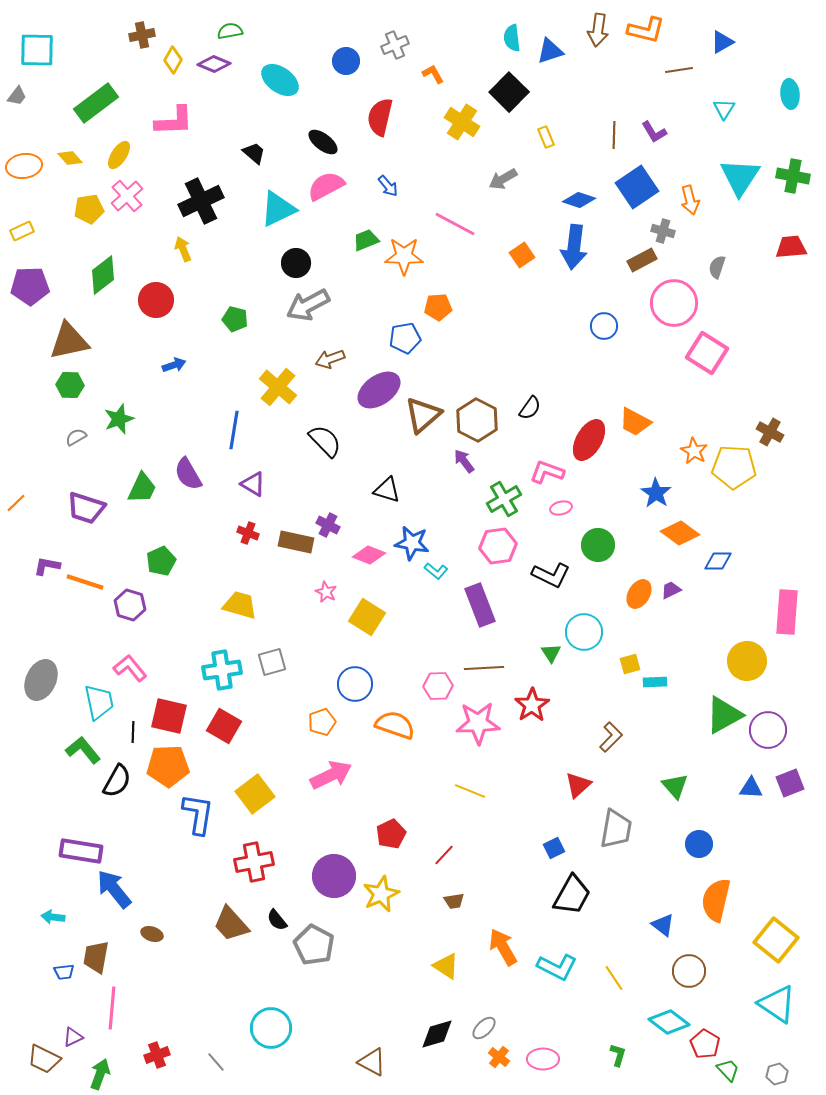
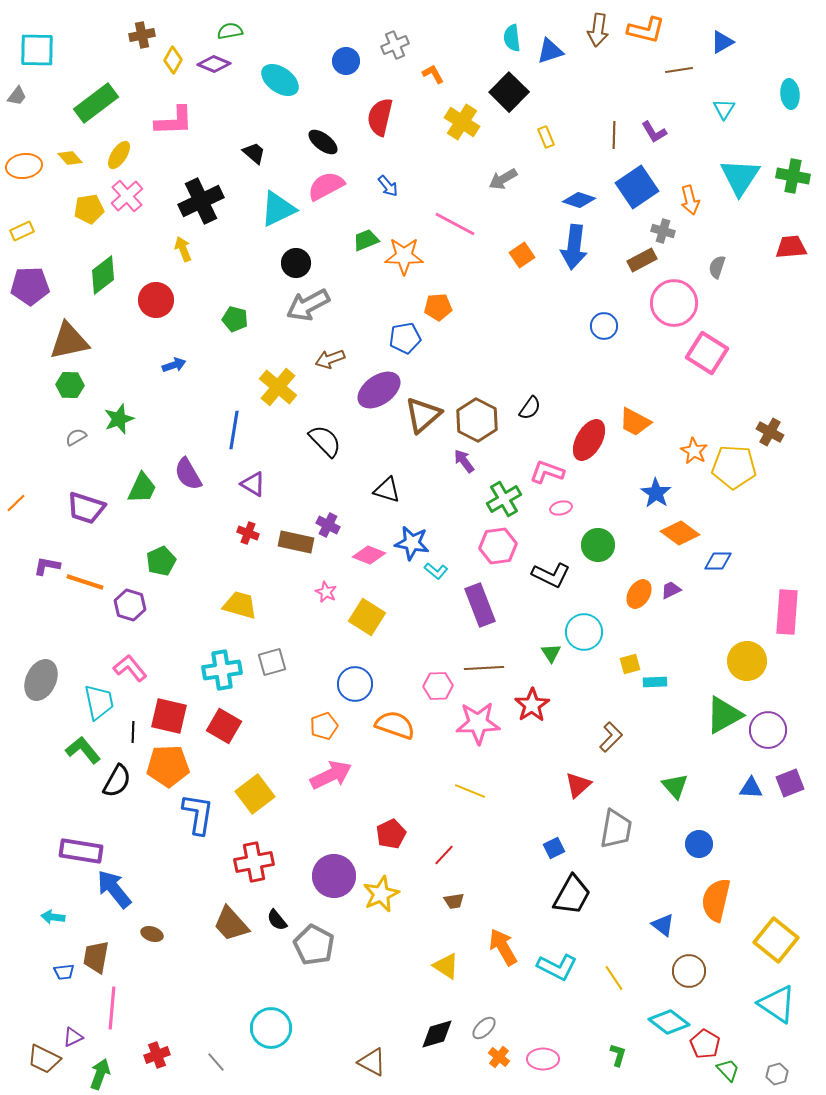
orange pentagon at (322, 722): moved 2 px right, 4 px down
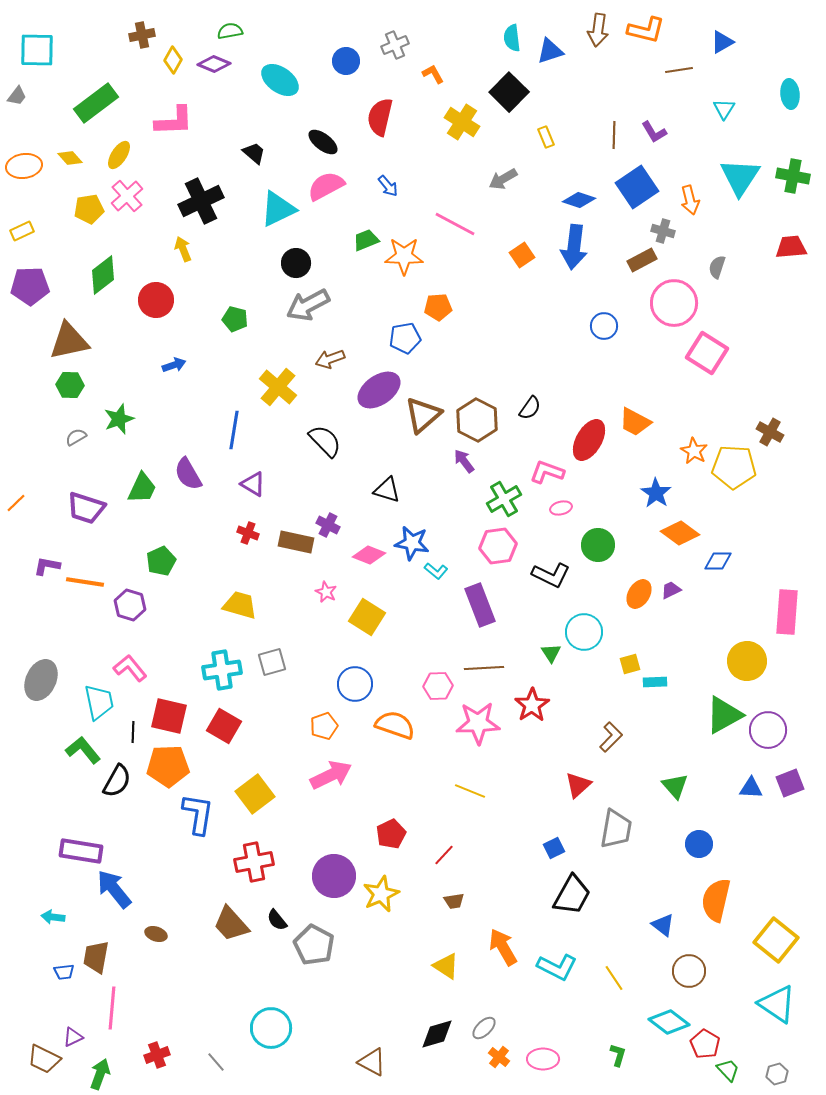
orange line at (85, 582): rotated 9 degrees counterclockwise
brown ellipse at (152, 934): moved 4 px right
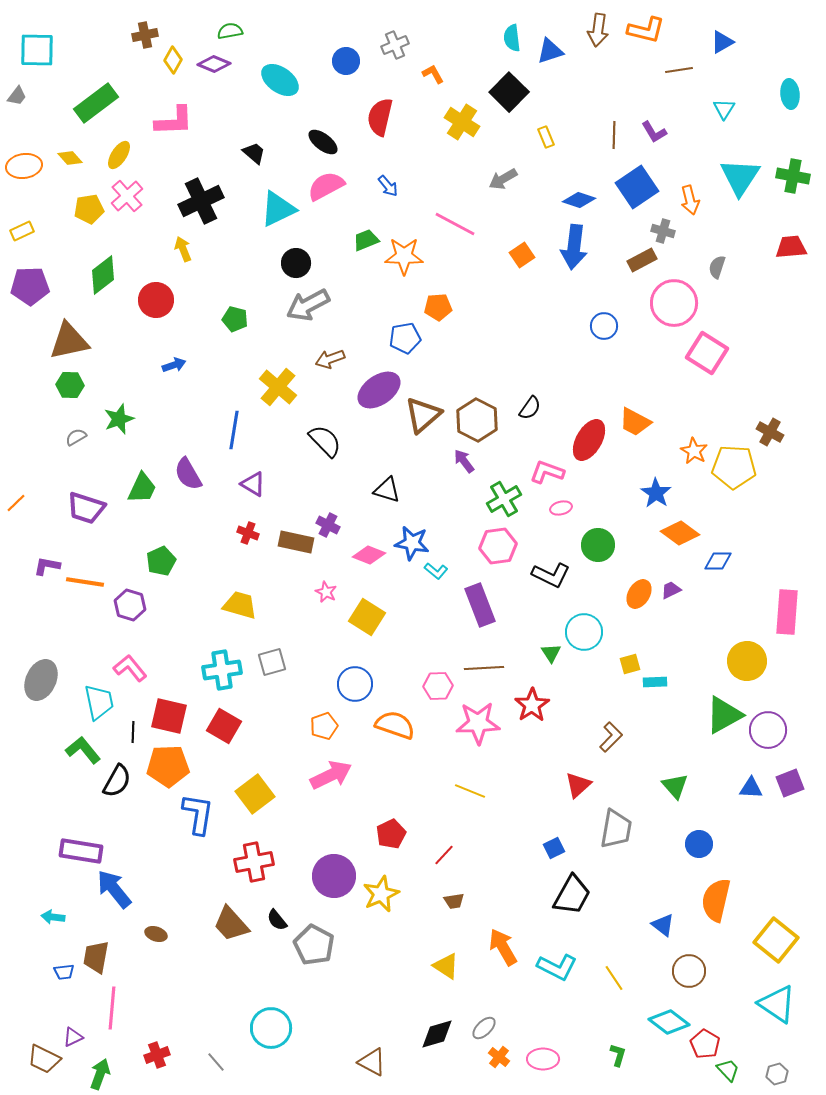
brown cross at (142, 35): moved 3 px right
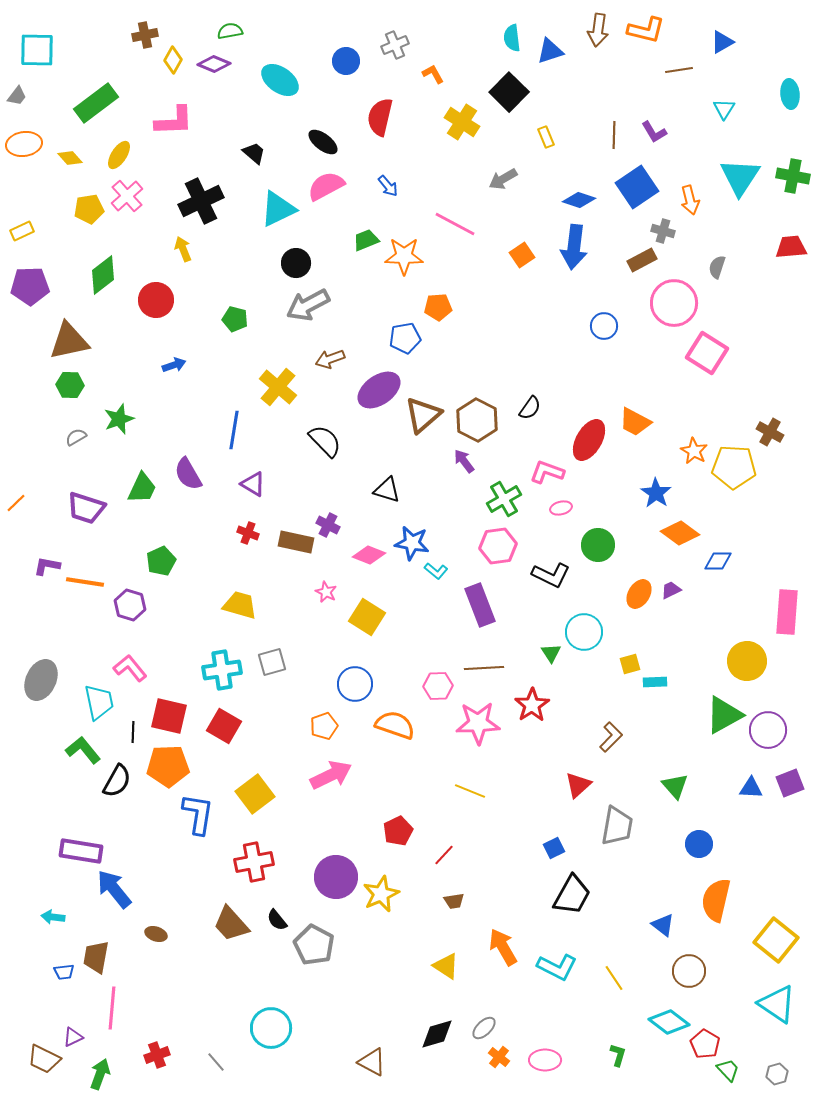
orange ellipse at (24, 166): moved 22 px up
gray trapezoid at (616, 829): moved 1 px right, 3 px up
red pentagon at (391, 834): moved 7 px right, 3 px up
purple circle at (334, 876): moved 2 px right, 1 px down
pink ellipse at (543, 1059): moved 2 px right, 1 px down
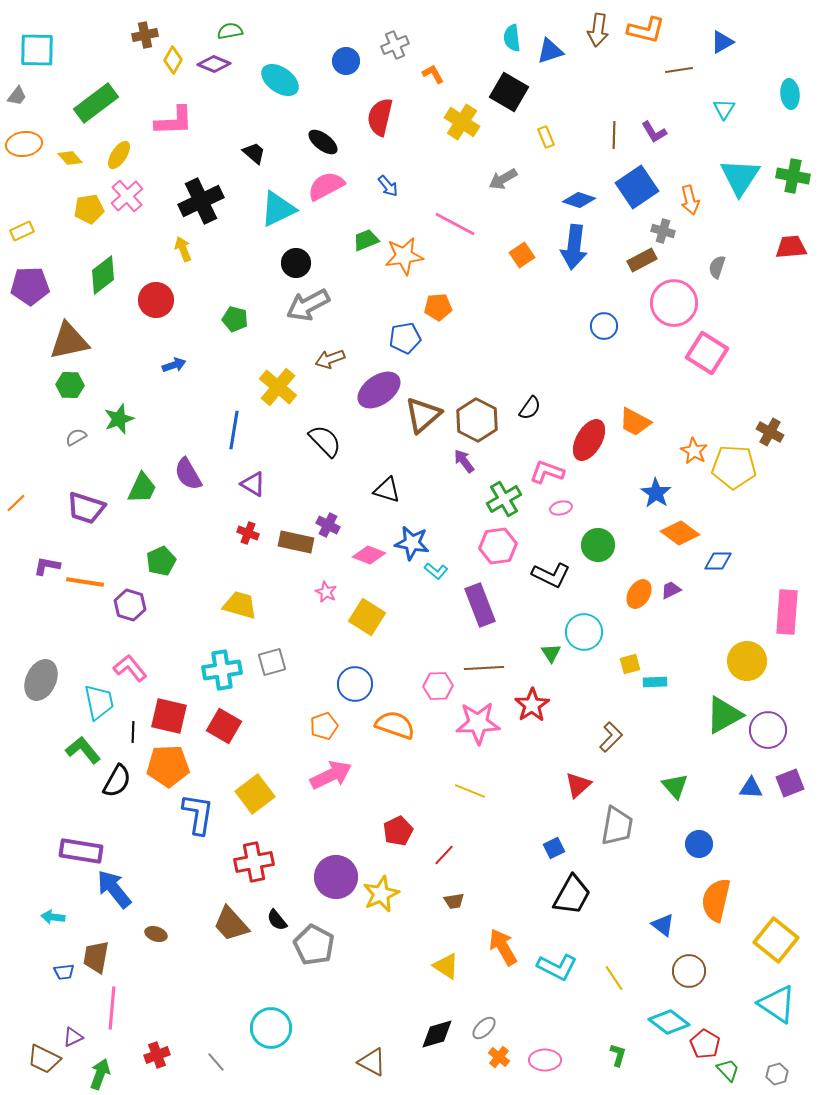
black square at (509, 92): rotated 15 degrees counterclockwise
orange star at (404, 256): rotated 9 degrees counterclockwise
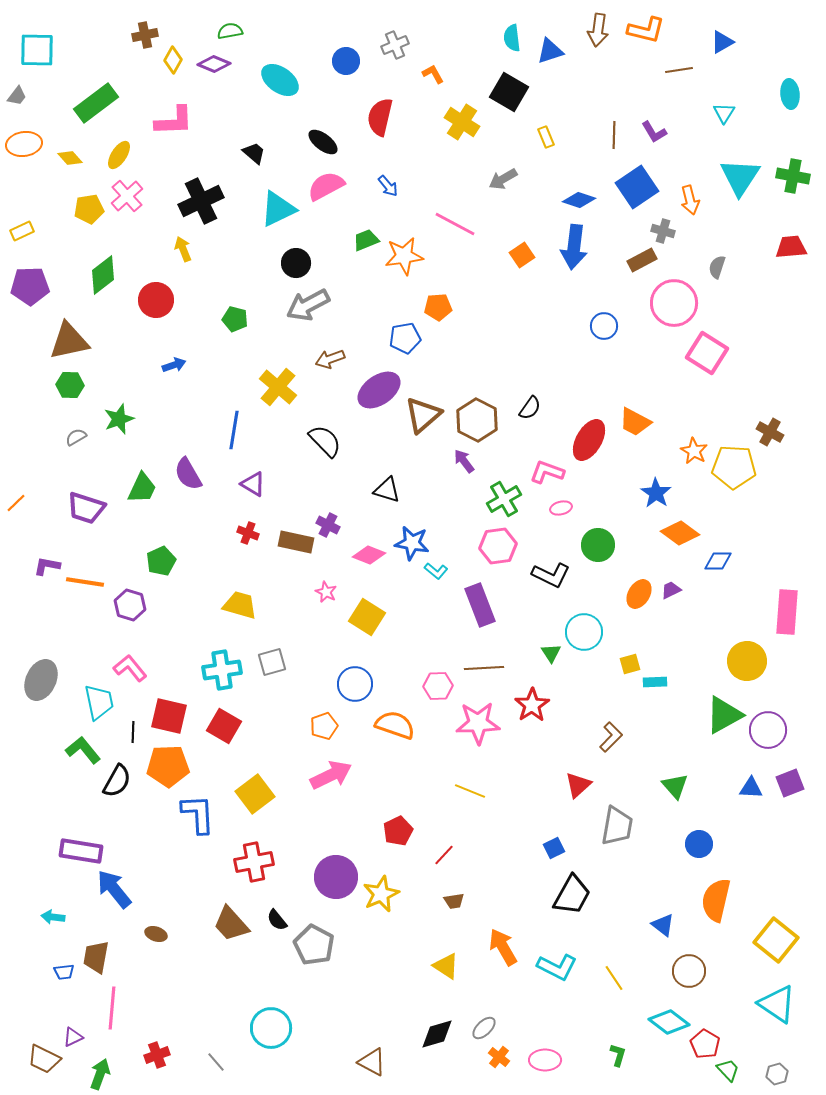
cyan triangle at (724, 109): moved 4 px down
blue L-shape at (198, 814): rotated 12 degrees counterclockwise
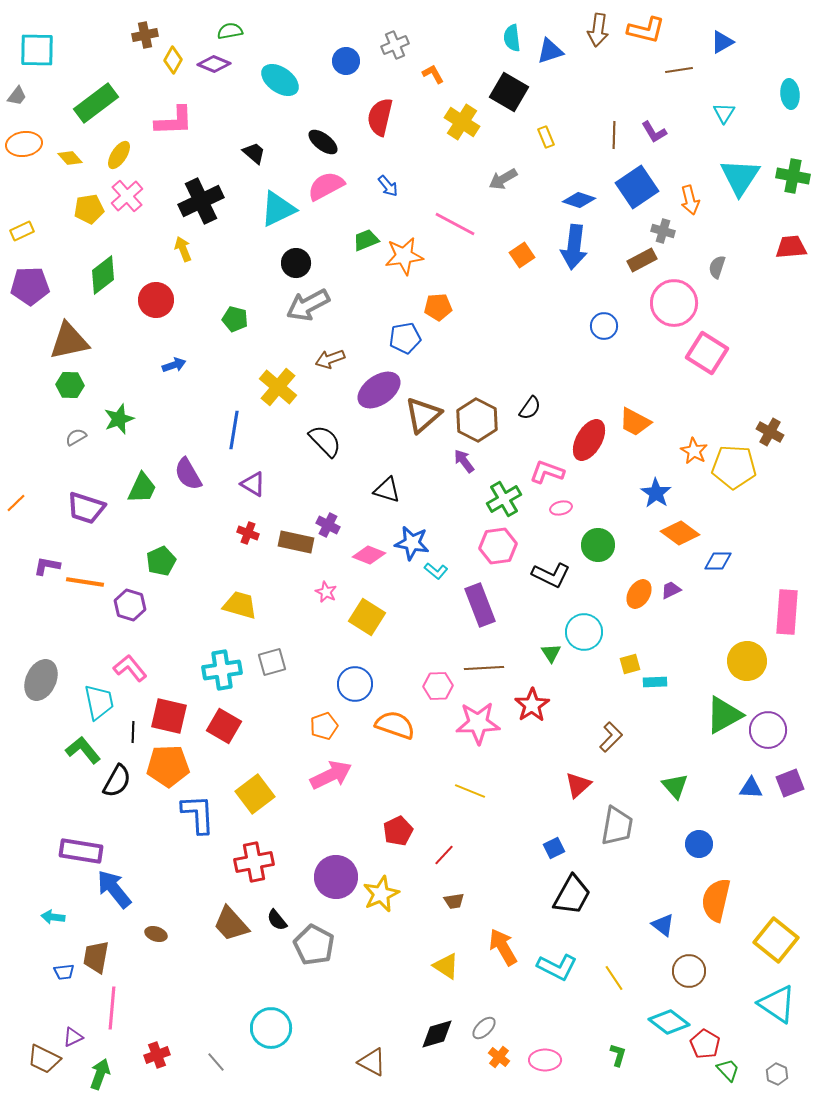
gray hexagon at (777, 1074): rotated 20 degrees counterclockwise
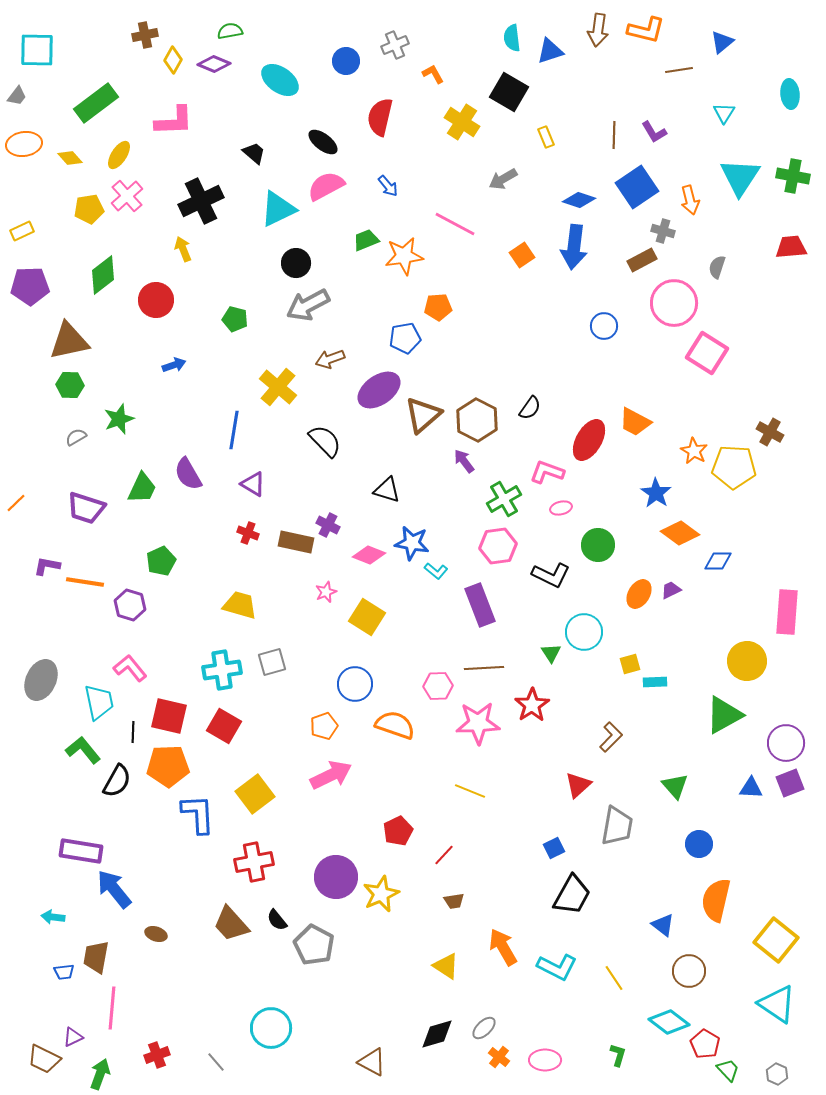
blue triangle at (722, 42): rotated 10 degrees counterclockwise
pink star at (326, 592): rotated 25 degrees clockwise
purple circle at (768, 730): moved 18 px right, 13 px down
